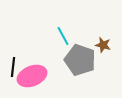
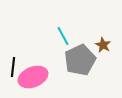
brown star: rotated 14 degrees clockwise
gray pentagon: rotated 28 degrees clockwise
pink ellipse: moved 1 px right, 1 px down
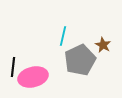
cyan line: rotated 42 degrees clockwise
pink ellipse: rotated 8 degrees clockwise
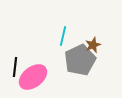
brown star: moved 10 px left; rotated 21 degrees clockwise
black line: moved 2 px right
pink ellipse: rotated 24 degrees counterclockwise
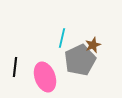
cyan line: moved 1 px left, 2 px down
pink ellipse: moved 12 px right; rotated 72 degrees counterclockwise
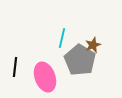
gray pentagon: rotated 16 degrees counterclockwise
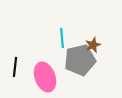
cyan line: rotated 18 degrees counterclockwise
gray pentagon: rotated 28 degrees clockwise
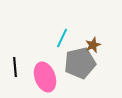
cyan line: rotated 30 degrees clockwise
gray pentagon: moved 3 px down
black line: rotated 12 degrees counterclockwise
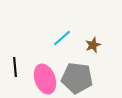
cyan line: rotated 24 degrees clockwise
gray pentagon: moved 3 px left, 15 px down; rotated 20 degrees clockwise
pink ellipse: moved 2 px down
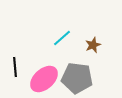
pink ellipse: moved 1 px left; rotated 68 degrees clockwise
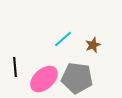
cyan line: moved 1 px right, 1 px down
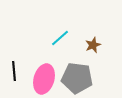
cyan line: moved 3 px left, 1 px up
black line: moved 1 px left, 4 px down
pink ellipse: rotated 32 degrees counterclockwise
